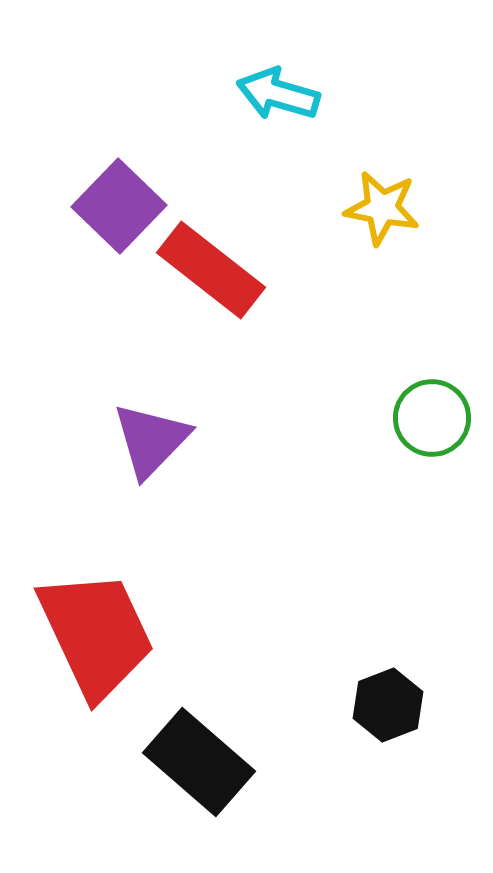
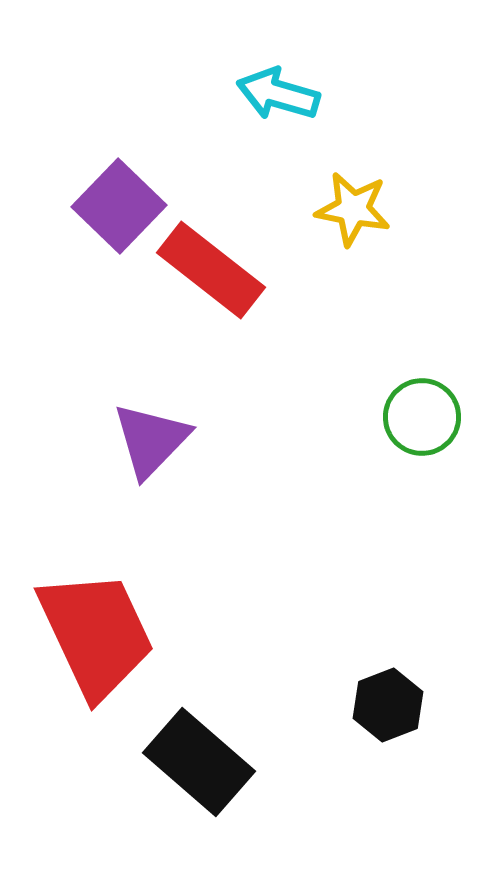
yellow star: moved 29 px left, 1 px down
green circle: moved 10 px left, 1 px up
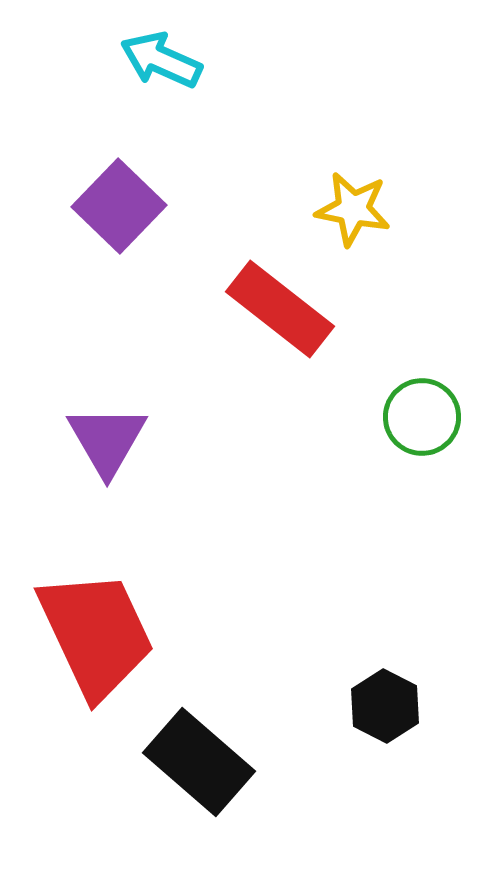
cyan arrow: moved 117 px left, 34 px up; rotated 8 degrees clockwise
red rectangle: moved 69 px right, 39 px down
purple triangle: moved 44 px left; rotated 14 degrees counterclockwise
black hexagon: moved 3 px left, 1 px down; rotated 12 degrees counterclockwise
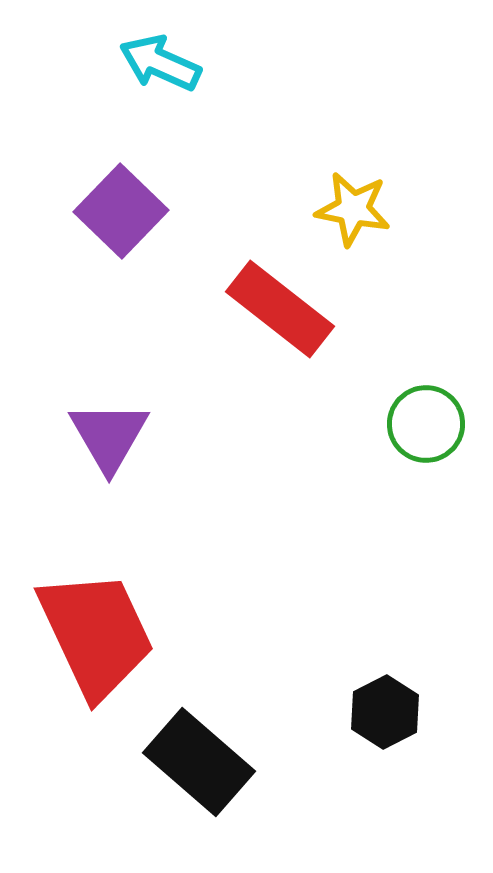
cyan arrow: moved 1 px left, 3 px down
purple square: moved 2 px right, 5 px down
green circle: moved 4 px right, 7 px down
purple triangle: moved 2 px right, 4 px up
black hexagon: moved 6 px down; rotated 6 degrees clockwise
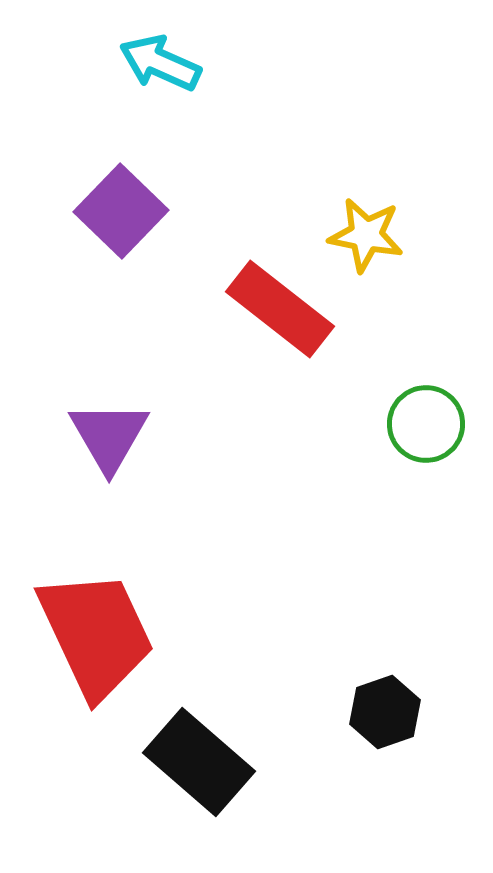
yellow star: moved 13 px right, 26 px down
black hexagon: rotated 8 degrees clockwise
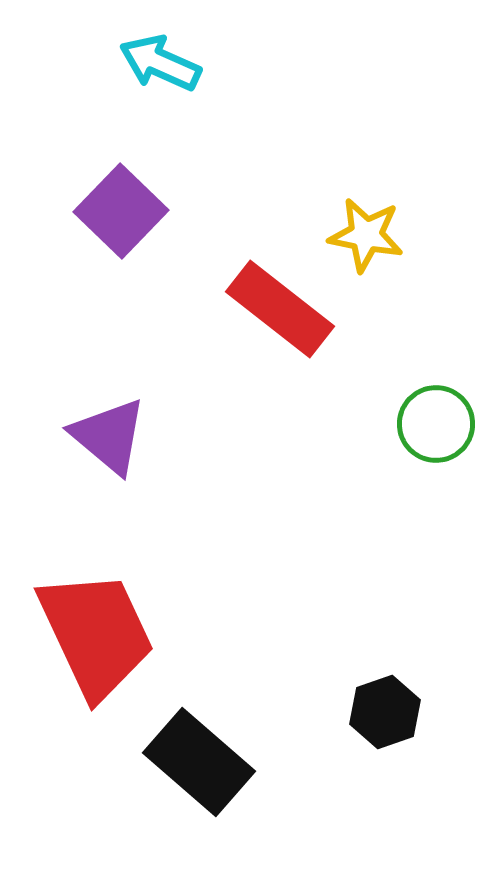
green circle: moved 10 px right
purple triangle: rotated 20 degrees counterclockwise
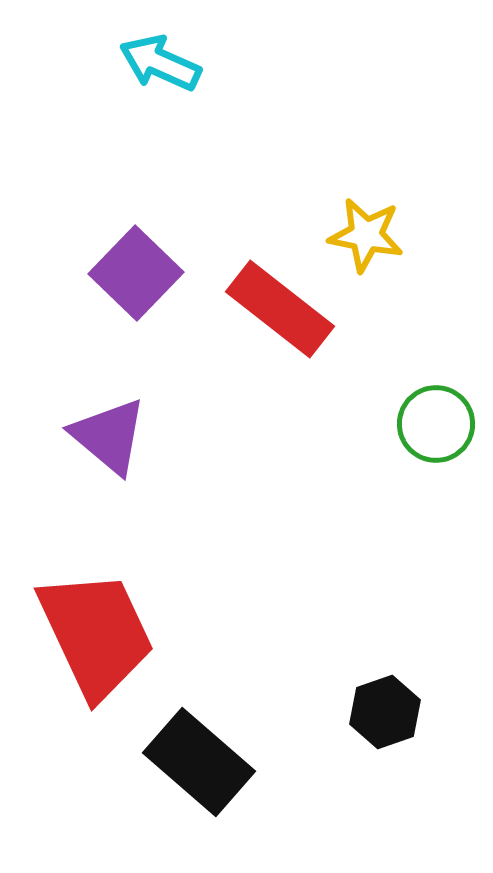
purple square: moved 15 px right, 62 px down
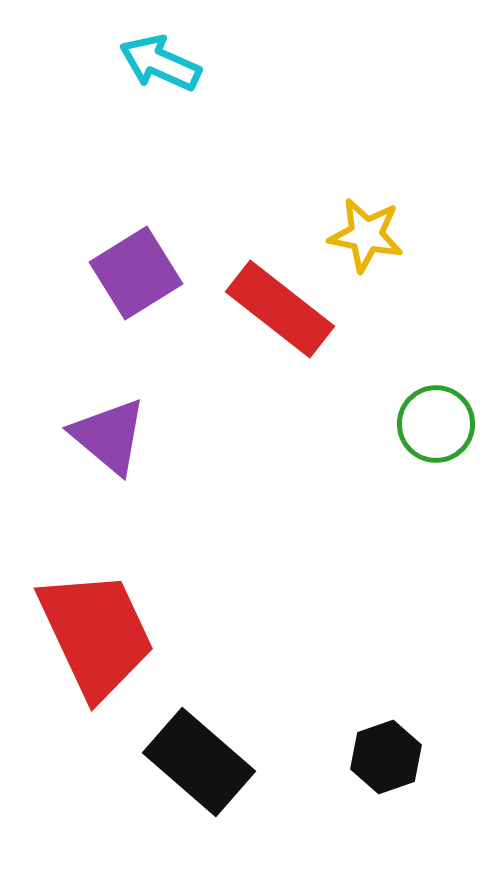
purple square: rotated 14 degrees clockwise
black hexagon: moved 1 px right, 45 px down
